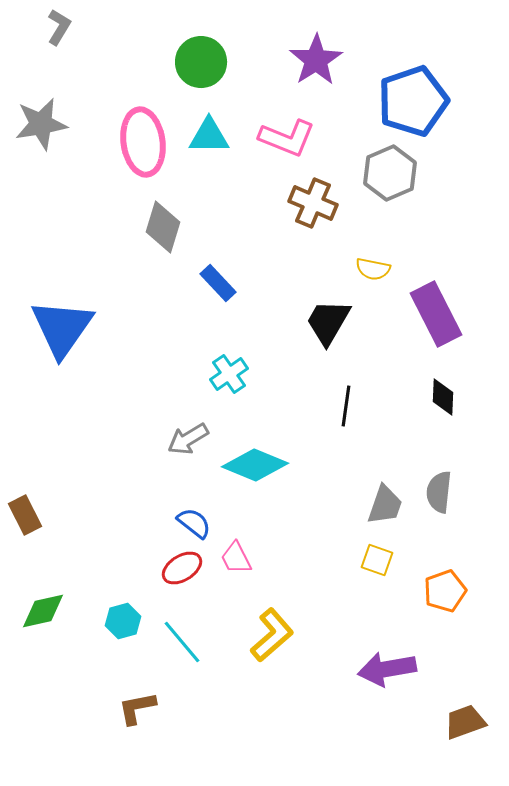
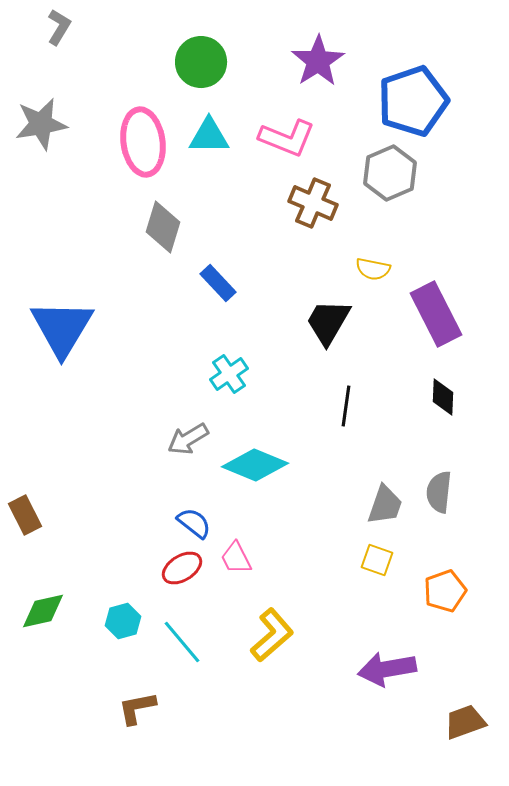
purple star: moved 2 px right, 1 px down
blue triangle: rotated 4 degrees counterclockwise
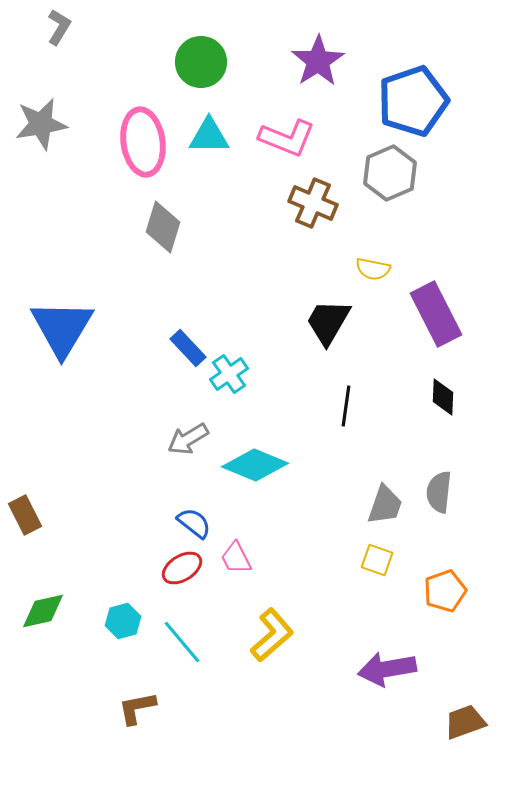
blue rectangle: moved 30 px left, 65 px down
